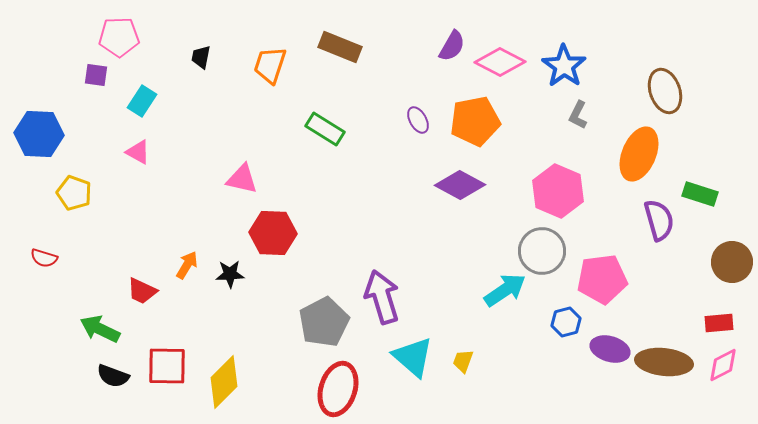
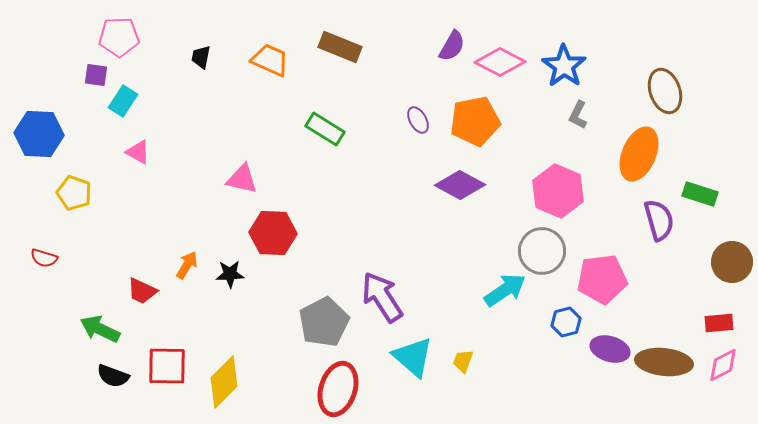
orange trapezoid at (270, 65): moved 5 px up; rotated 96 degrees clockwise
cyan rectangle at (142, 101): moved 19 px left
purple arrow at (382, 297): rotated 16 degrees counterclockwise
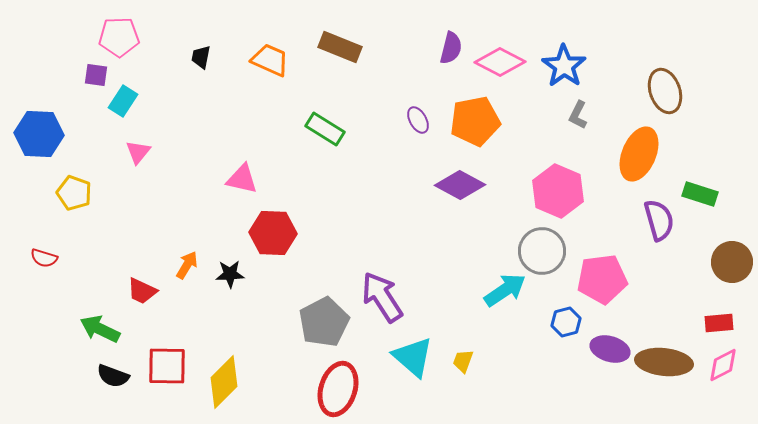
purple semicircle at (452, 46): moved 1 px left, 2 px down; rotated 16 degrees counterclockwise
pink triangle at (138, 152): rotated 40 degrees clockwise
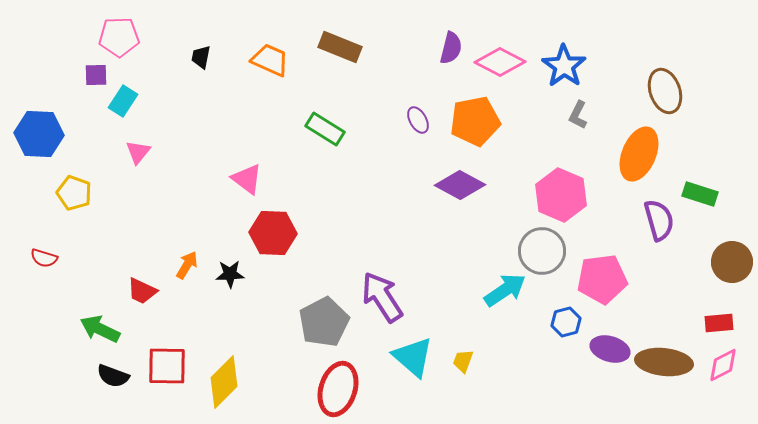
purple square at (96, 75): rotated 10 degrees counterclockwise
pink triangle at (242, 179): moved 5 px right; rotated 24 degrees clockwise
pink hexagon at (558, 191): moved 3 px right, 4 px down
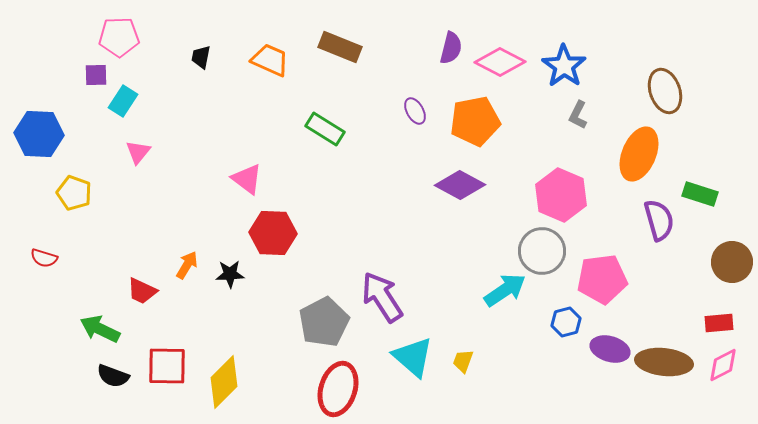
purple ellipse at (418, 120): moved 3 px left, 9 px up
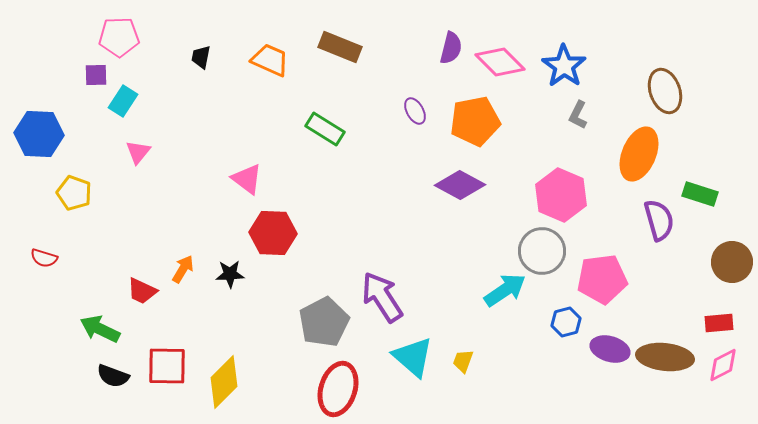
pink diamond at (500, 62): rotated 18 degrees clockwise
orange arrow at (187, 265): moved 4 px left, 4 px down
brown ellipse at (664, 362): moved 1 px right, 5 px up
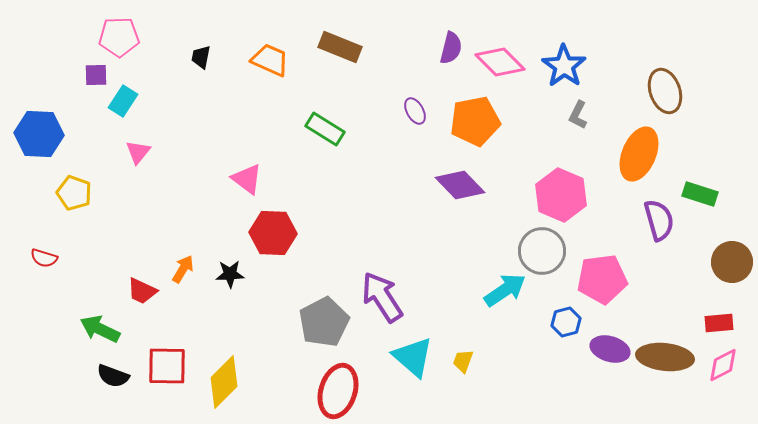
purple diamond at (460, 185): rotated 18 degrees clockwise
red ellipse at (338, 389): moved 2 px down
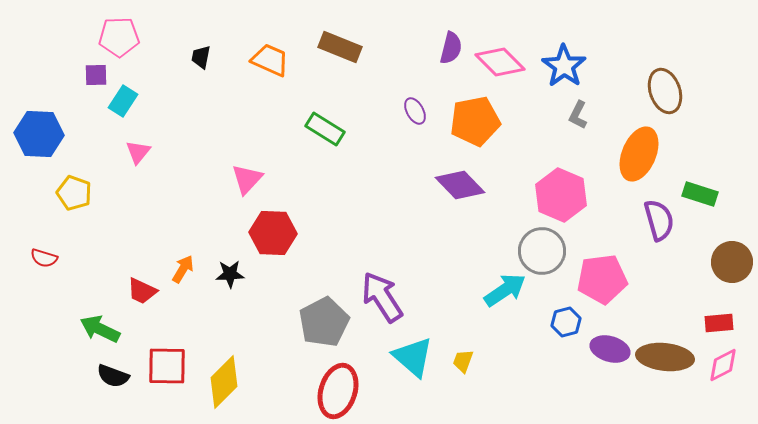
pink triangle at (247, 179): rotated 36 degrees clockwise
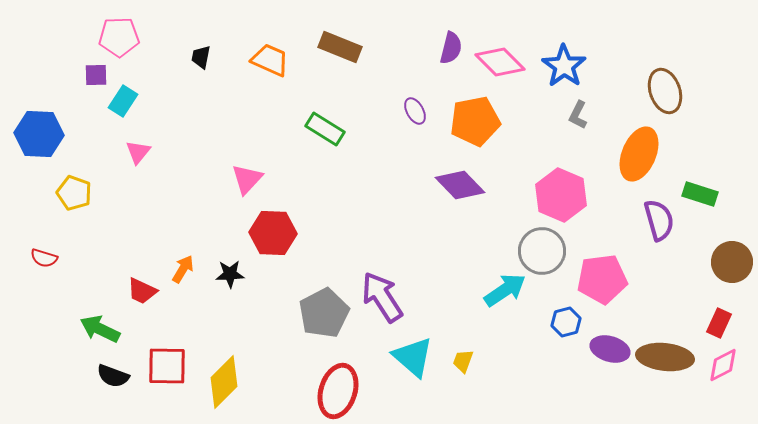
gray pentagon at (324, 322): moved 9 px up
red rectangle at (719, 323): rotated 60 degrees counterclockwise
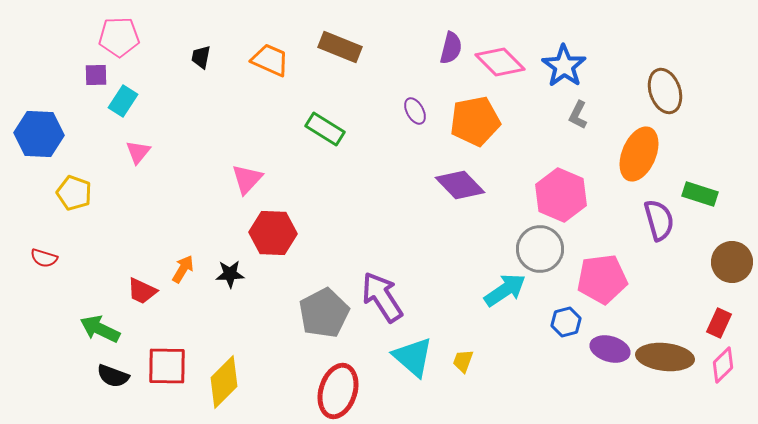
gray circle at (542, 251): moved 2 px left, 2 px up
pink diamond at (723, 365): rotated 18 degrees counterclockwise
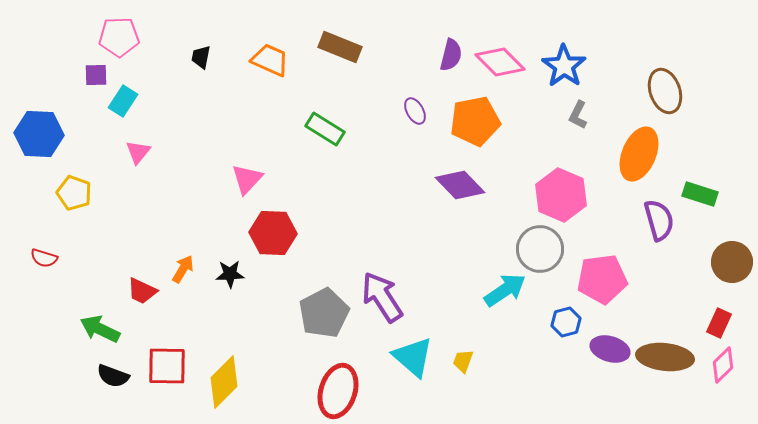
purple semicircle at (451, 48): moved 7 px down
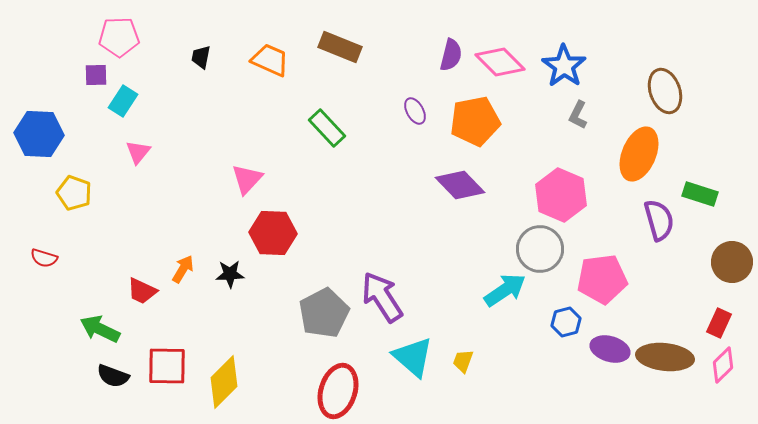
green rectangle at (325, 129): moved 2 px right, 1 px up; rotated 15 degrees clockwise
